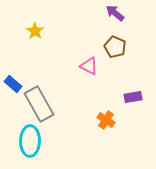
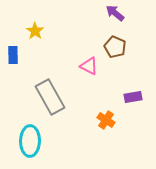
blue rectangle: moved 29 px up; rotated 48 degrees clockwise
gray rectangle: moved 11 px right, 7 px up
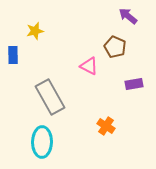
purple arrow: moved 13 px right, 3 px down
yellow star: rotated 24 degrees clockwise
purple rectangle: moved 1 px right, 13 px up
orange cross: moved 6 px down
cyan ellipse: moved 12 px right, 1 px down
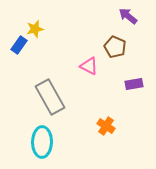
yellow star: moved 2 px up
blue rectangle: moved 6 px right, 10 px up; rotated 36 degrees clockwise
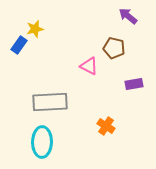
brown pentagon: moved 1 px left, 1 px down; rotated 10 degrees counterclockwise
gray rectangle: moved 5 px down; rotated 64 degrees counterclockwise
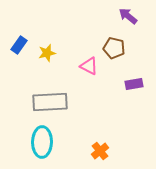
yellow star: moved 12 px right, 24 px down
orange cross: moved 6 px left, 25 px down; rotated 18 degrees clockwise
